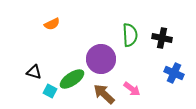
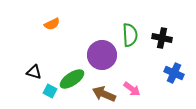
purple circle: moved 1 px right, 4 px up
brown arrow: rotated 20 degrees counterclockwise
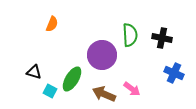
orange semicircle: rotated 42 degrees counterclockwise
green ellipse: rotated 25 degrees counterclockwise
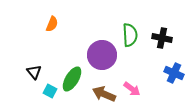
black triangle: rotated 35 degrees clockwise
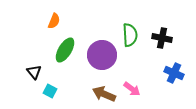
orange semicircle: moved 2 px right, 3 px up
green ellipse: moved 7 px left, 29 px up
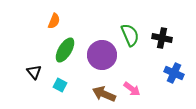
green semicircle: rotated 20 degrees counterclockwise
cyan square: moved 10 px right, 6 px up
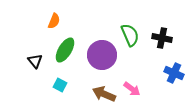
black triangle: moved 1 px right, 11 px up
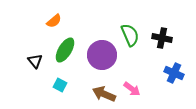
orange semicircle: rotated 28 degrees clockwise
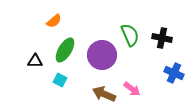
black triangle: rotated 49 degrees counterclockwise
cyan square: moved 5 px up
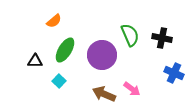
cyan square: moved 1 px left, 1 px down; rotated 16 degrees clockwise
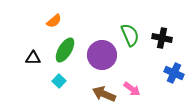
black triangle: moved 2 px left, 3 px up
